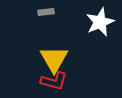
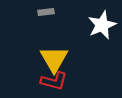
white star: moved 2 px right, 3 px down
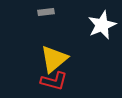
yellow triangle: rotated 20 degrees clockwise
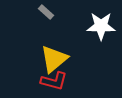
gray rectangle: rotated 49 degrees clockwise
white star: moved 1 px left, 1 px down; rotated 24 degrees clockwise
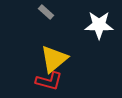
white star: moved 2 px left, 1 px up
red L-shape: moved 5 px left
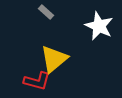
white star: moved 1 px down; rotated 24 degrees clockwise
red L-shape: moved 12 px left
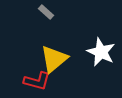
white star: moved 2 px right, 26 px down
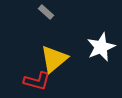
white star: moved 5 px up; rotated 24 degrees clockwise
